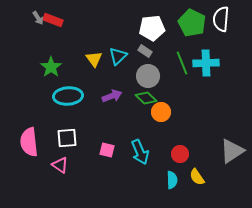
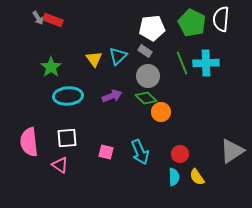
pink square: moved 1 px left, 2 px down
cyan semicircle: moved 2 px right, 3 px up
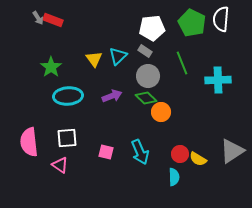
cyan cross: moved 12 px right, 17 px down
yellow semicircle: moved 1 px right, 18 px up; rotated 24 degrees counterclockwise
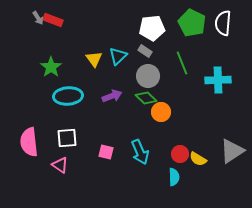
white semicircle: moved 2 px right, 4 px down
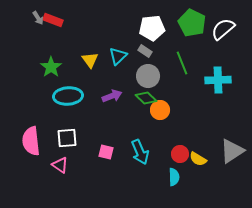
white semicircle: moved 6 px down; rotated 45 degrees clockwise
yellow triangle: moved 4 px left, 1 px down
orange circle: moved 1 px left, 2 px up
pink semicircle: moved 2 px right, 1 px up
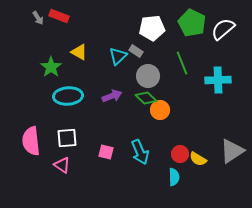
red rectangle: moved 6 px right, 4 px up
gray rectangle: moved 9 px left
yellow triangle: moved 11 px left, 8 px up; rotated 24 degrees counterclockwise
pink triangle: moved 2 px right
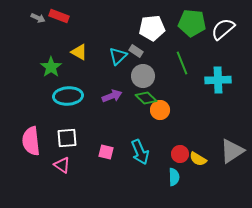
gray arrow: rotated 32 degrees counterclockwise
green pentagon: rotated 20 degrees counterclockwise
gray circle: moved 5 px left
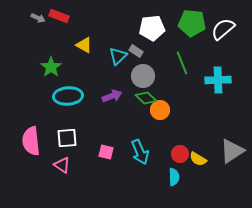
yellow triangle: moved 5 px right, 7 px up
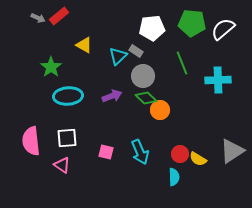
red rectangle: rotated 60 degrees counterclockwise
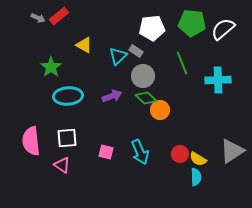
cyan semicircle: moved 22 px right
